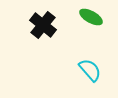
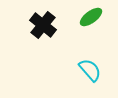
green ellipse: rotated 65 degrees counterclockwise
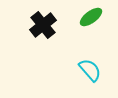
black cross: rotated 12 degrees clockwise
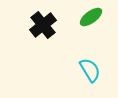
cyan semicircle: rotated 10 degrees clockwise
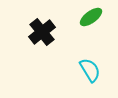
black cross: moved 1 px left, 7 px down
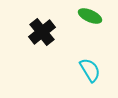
green ellipse: moved 1 px left, 1 px up; rotated 60 degrees clockwise
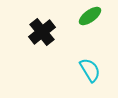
green ellipse: rotated 60 degrees counterclockwise
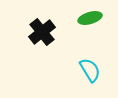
green ellipse: moved 2 px down; rotated 20 degrees clockwise
